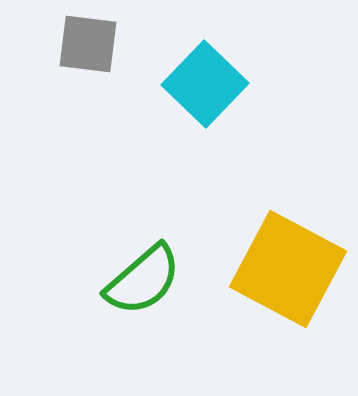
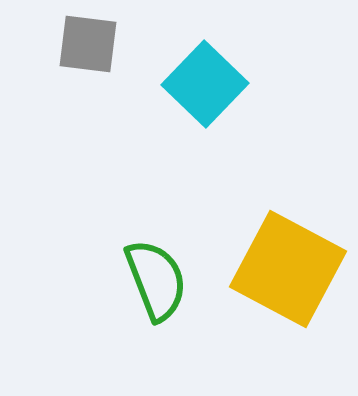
green semicircle: moved 13 px right; rotated 70 degrees counterclockwise
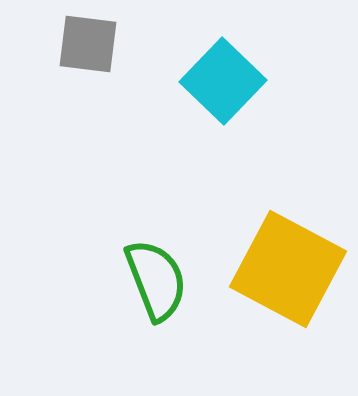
cyan square: moved 18 px right, 3 px up
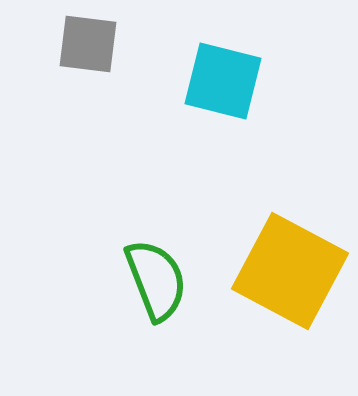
cyan square: rotated 30 degrees counterclockwise
yellow square: moved 2 px right, 2 px down
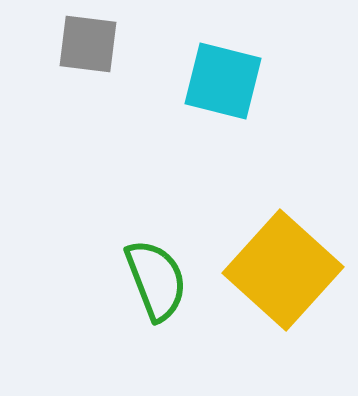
yellow square: moved 7 px left, 1 px up; rotated 14 degrees clockwise
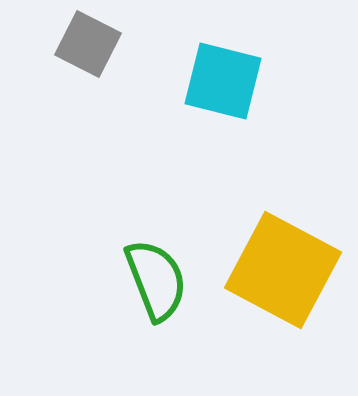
gray square: rotated 20 degrees clockwise
yellow square: rotated 14 degrees counterclockwise
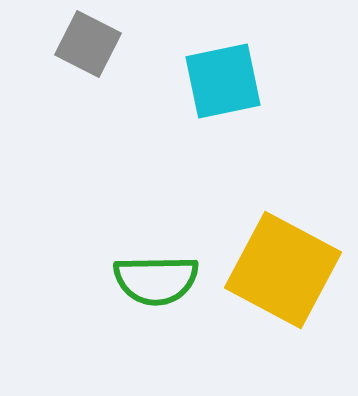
cyan square: rotated 26 degrees counterclockwise
green semicircle: rotated 110 degrees clockwise
